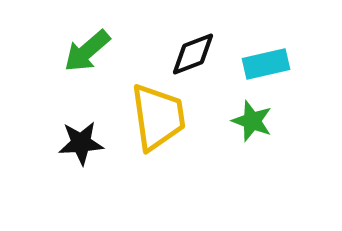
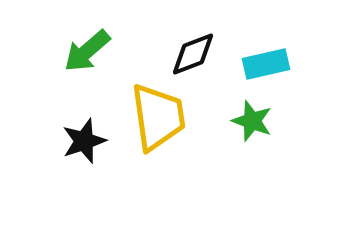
black star: moved 3 px right, 2 px up; rotated 15 degrees counterclockwise
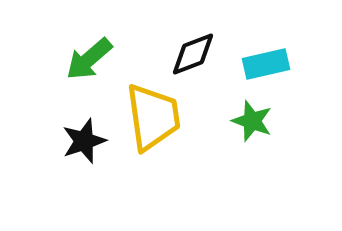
green arrow: moved 2 px right, 8 px down
yellow trapezoid: moved 5 px left
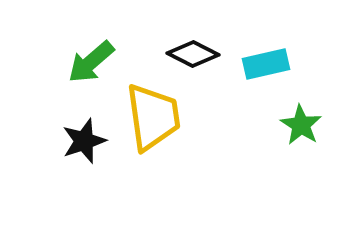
black diamond: rotated 48 degrees clockwise
green arrow: moved 2 px right, 3 px down
green star: moved 49 px right, 4 px down; rotated 12 degrees clockwise
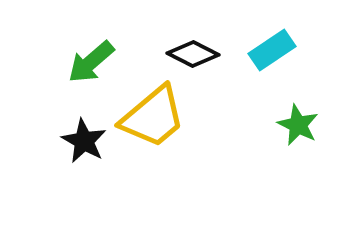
cyan rectangle: moved 6 px right, 14 px up; rotated 21 degrees counterclockwise
yellow trapezoid: rotated 58 degrees clockwise
green star: moved 3 px left; rotated 6 degrees counterclockwise
black star: rotated 24 degrees counterclockwise
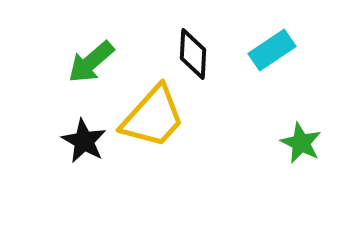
black diamond: rotated 66 degrees clockwise
yellow trapezoid: rotated 8 degrees counterclockwise
green star: moved 3 px right, 18 px down
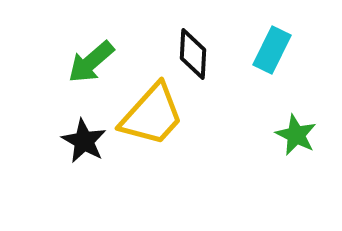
cyan rectangle: rotated 30 degrees counterclockwise
yellow trapezoid: moved 1 px left, 2 px up
green star: moved 5 px left, 8 px up
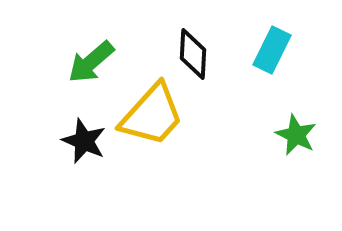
black star: rotated 6 degrees counterclockwise
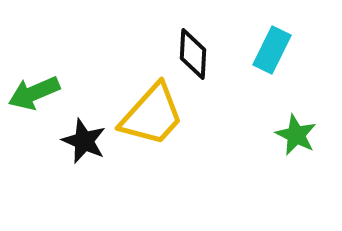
green arrow: moved 57 px left, 31 px down; rotated 18 degrees clockwise
